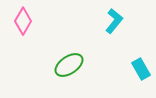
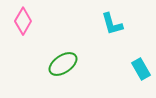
cyan L-shape: moved 2 px left, 3 px down; rotated 125 degrees clockwise
green ellipse: moved 6 px left, 1 px up
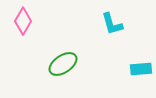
cyan rectangle: rotated 65 degrees counterclockwise
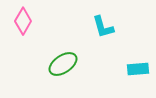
cyan L-shape: moved 9 px left, 3 px down
cyan rectangle: moved 3 px left
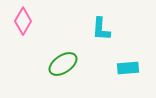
cyan L-shape: moved 2 px left, 2 px down; rotated 20 degrees clockwise
cyan rectangle: moved 10 px left, 1 px up
